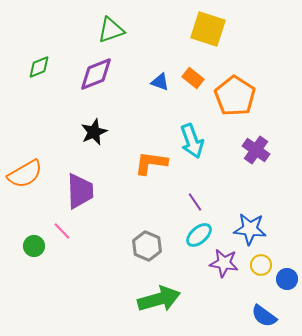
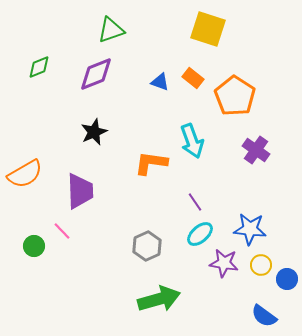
cyan ellipse: moved 1 px right, 1 px up
gray hexagon: rotated 12 degrees clockwise
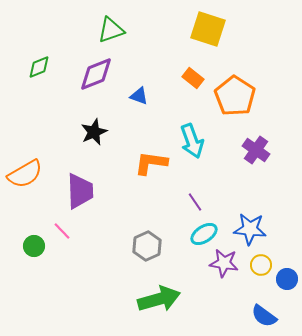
blue triangle: moved 21 px left, 14 px down
cyan ellipse: moved 4 px right; rotated 8 degrees clockwise
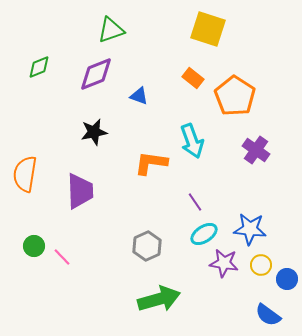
black star: rotated 12 degrees clockwise
orange semicircle: rotated 129 degrees clockwise
pink line: moved 26 px down
blue semicircle: moved 4 px right, 1 px up
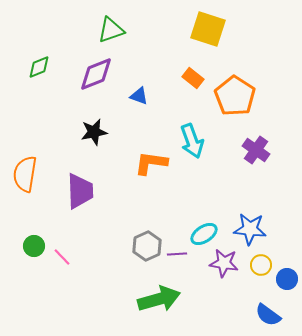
purple line: moved 18 px left, 52 px down; rotated 60 degrees counterclockwise
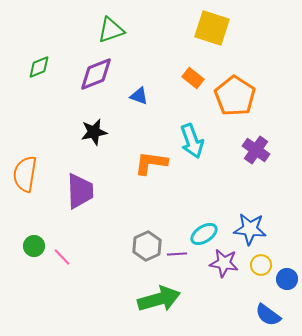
yellow square: moved 4 px right, 1 px up
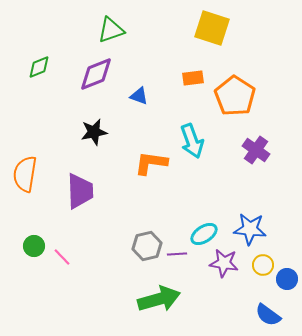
orange rectangle: rotated 45 degrees counterclockwise
gray hexagon: rotated 12 degrees clockwise
yellow circle: moved 2 px right
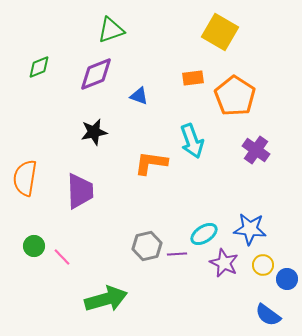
yellow square: moved 8 px right, 4 px down; rotated 12 degrees clockwise
orange semicircle: moved 4 px down
purple star: rotated 16 degrees clockwise
green arrow: moved 53 px left
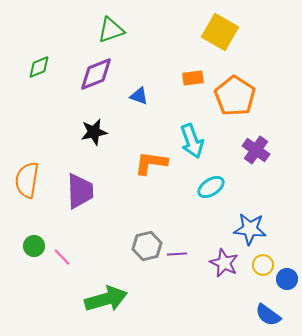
orange semicircle: moved 2 px right, 2 px down
cyan ellipse: moved 7 px right, 47 px up
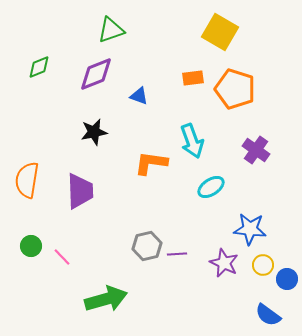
orange pentagon: moved 7 px up; rotated 15 degrees counterclockwise
green circle: moved 3 px left
